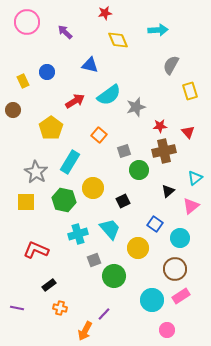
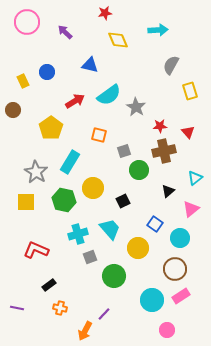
gray star at (136, 107): rotated 24 degrees counterclockwise
orange square at (99, 135): rotated 28 degrees counterclockwise
pink triangle at (191, 206): moved 3 px down
gray square at (94, 260): moved 4 px left, 3 px up
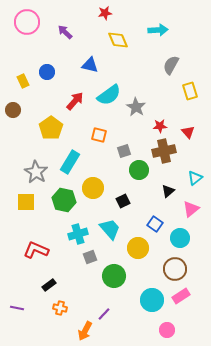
red arrow at (75, 101): rotated 18 degrees counterclockwise
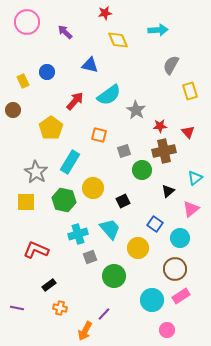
gray star at (136, 107): moved 3 px down
green circle at (139, 170): moved 3 px right
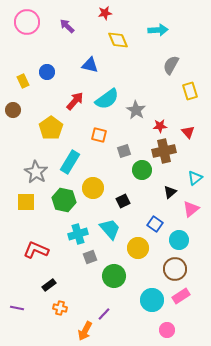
purple arrow at (65, 32): moved 2 px right, 6 px up
cyan semicircle at (109, 95): moved 2 px left, 4 px down
black triangle at (168, 191): moved 2 px right, 1 px down
cyan circle at (180, 238): moved 1 px left, 2 px down
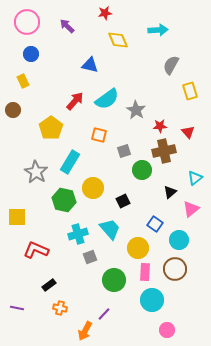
blue circle at (47, 72): moved 16 px left, 18 px up
yellow square at (26, 202): moved 9 px left, 15 px down
green circle at (114, 276): moved 4 px down
pink rectangle at (181, 296): moved 36 px left, 24 px up; rotated 54 degrees counterclockwise
